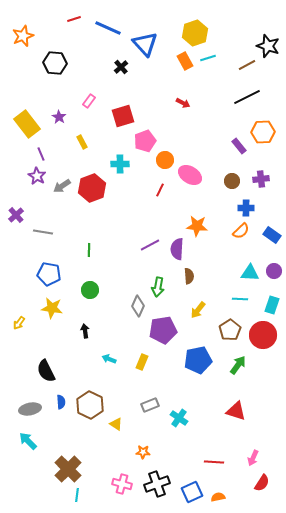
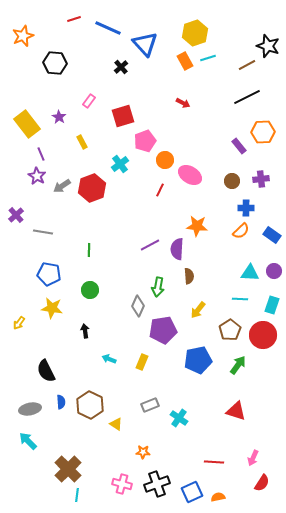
cyan cross at (120, 164): rotated 36 degrees counterclockwise
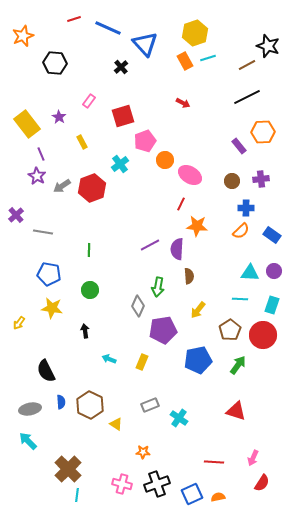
red line at (160, 190): moved 21 px right, 14 px down
blue square at (192, 492): moved 2 px down
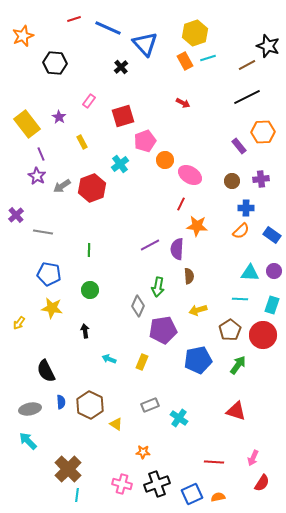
yellow arrow at (198, 310): rotated 36 degrees clockwise
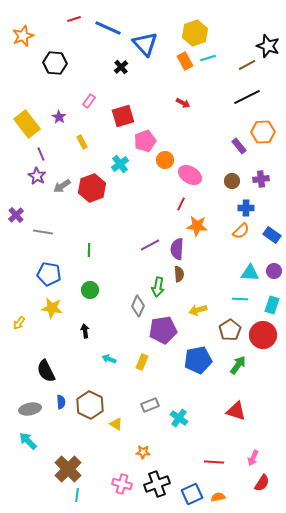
brown semicircle at (189, 276): moved 10 px left, 2 px up
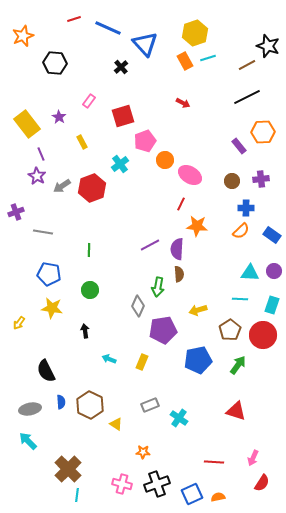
purple cross at (16, 215): moved 3 px up; rotated 21 degrees clockwise
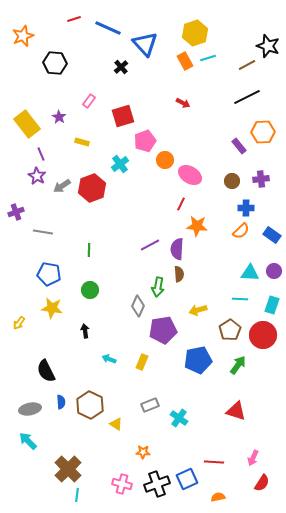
yellow rectangle at (82, 142): rotated 48 degrees counterclockwise
blue square at (192, 494): moved 5 px left, 15 px up
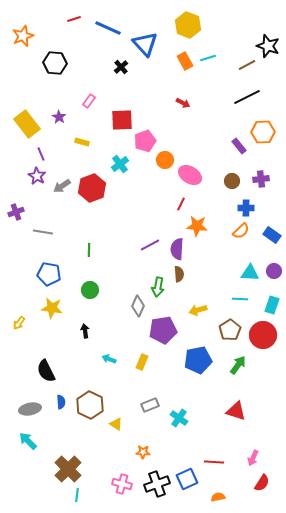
yellow hexagon at (195, 33): moved 7 px left, 8 px up; rotated 20 degrees counterclockwise
red square at (123, 116): moved 1 px left, 4 px down; rotated 15 degrees clockwise
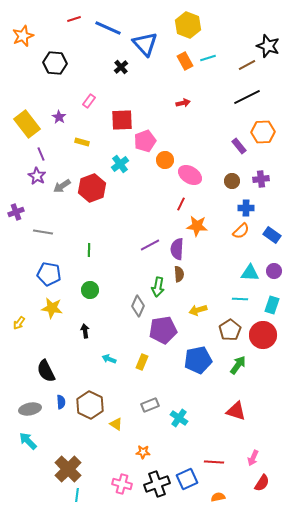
red arrow at (183, 103): rotated 40 degrees counterclockwise
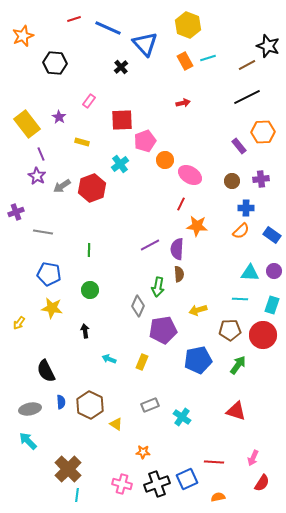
brown pentagon at (230, 330): rotated 30 degrees clockwise
cyan cross at (179, 418): moved 3 px right, 1 px up
